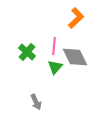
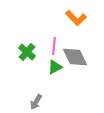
orange L-shape: rotated 90 degrees clockwise
green triangle: rotated 21 degrees clockwise
gray arrow: rotated 56 degrees clockwise
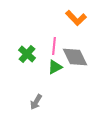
green cross: moved 2 px down
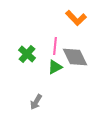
pink line: moved 1 px right
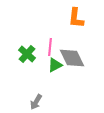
orange L-shape: rotated 50 degrees clockwise
pink line: moved 5 px left, 1 px down
gray diamond: moved 3 px left, 1 px down
green triangle: moved 2 px up
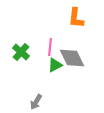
green cross: moved 6 px left, 2 px up
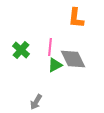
green cross: moved 2 px up
gray diamond: moved 1 px right, 1 px down
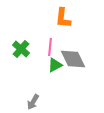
orange L-shape: moved 13 px left
green cross: moved 1 px up
gray arrow: moved 3 px left
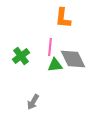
green cross: moved 7 px down; rotated 12 degrees clockwise
green triangle: rotated 21 degrees clockwise
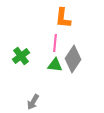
pink line: moved 5 px right, 4 px up
gray diamond: rotated 60 degrees clockwise
green triangle: rotated 14 degrees clockwise
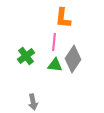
pink line: moved 1 px left, 1 px up
green cross: moved 5 px right
gray arrow: rotated 42 degrees counterclockwise
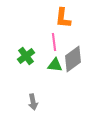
pink line: rotated 12 degrees counterclockwise
gray diamond: rotated 20 degrees clockwise
